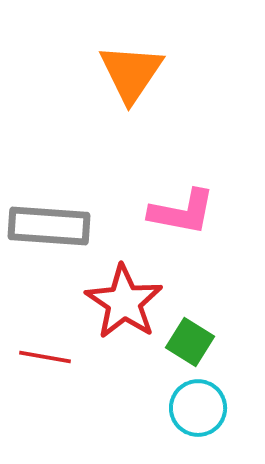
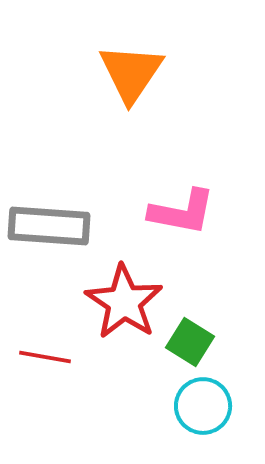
cyan circle: moved 5 px right, 2 px up
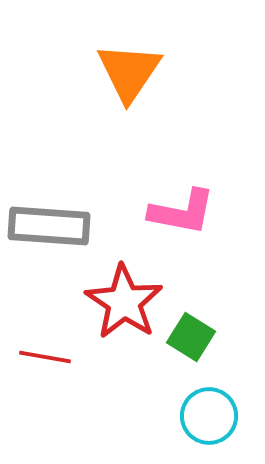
orange triangle: moved 2 px left, 1 px up
green square: moved 1 px right, 5 px up
cyan circle: moved 6 px right, 10 px down
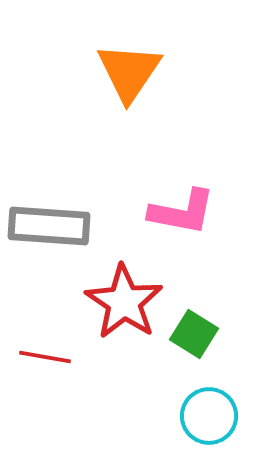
green square: moved 3 px right, 3 px up
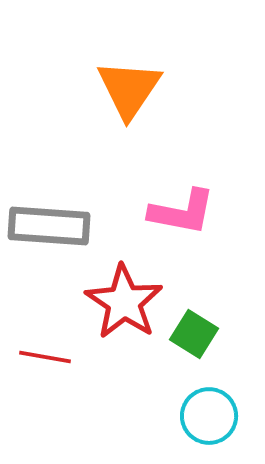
orange triangle: moved 17 px down
